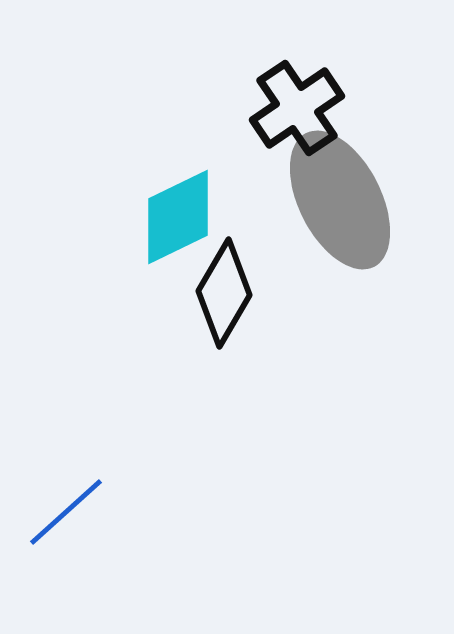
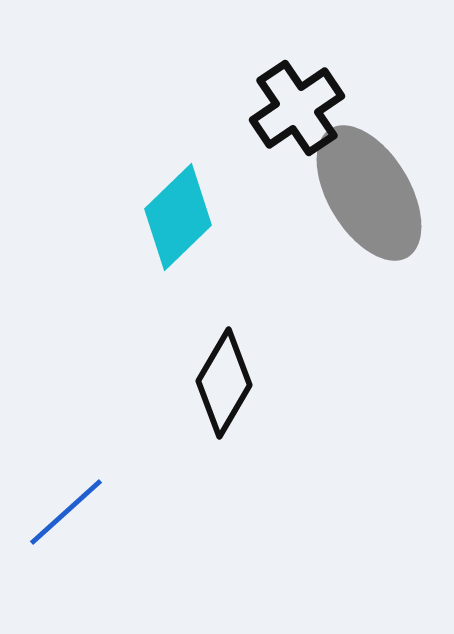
gray ellipse: moved 29 px right, 7 px up; rotated 4 degrees counterclockwise
cyan diamond: rotated 18 degrees counterclockwise
black diamond: moved 90 px down
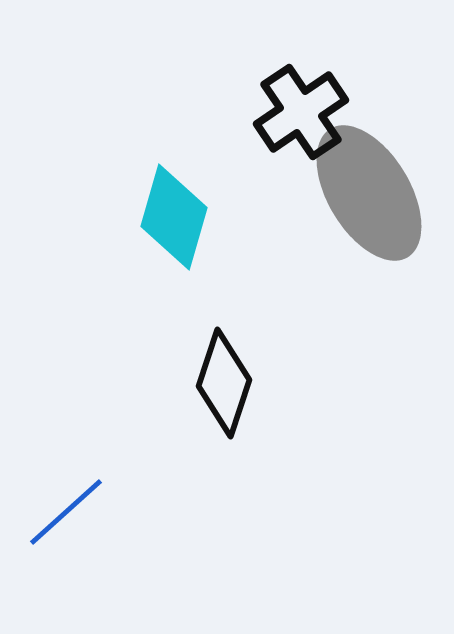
black cross: moved 4 px right, 4 px down
cyan diamond: moved 4 px left; rotated 30 degrees counterclockwise
black diamond: rotated 12 degrees counterclockwise
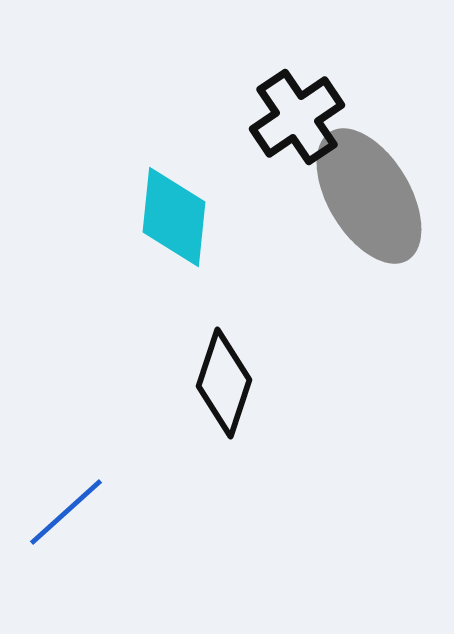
black cross: moved 4 px left, 5 px down
gray ellipse: moved 3 px down
cyan diamond: rotated 10 degrees counterclockwise
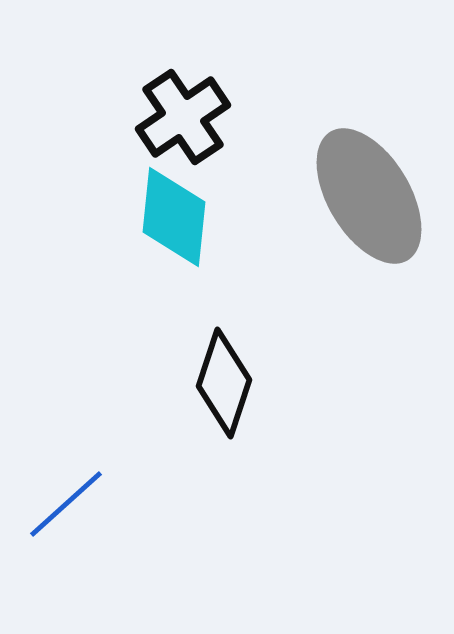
black cross: moved 114 px left
blue line: moved 8 px up
